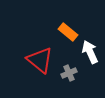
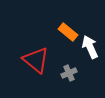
white arrow: moved 5 px up
red triangle: moved 4 px left
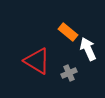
white arrow: moved 2 px left, 2 px down
red triangle: moved 1 px right, 1 px down; rotated 8 degrees counterclockwise
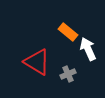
red triangle: moved 1 px down
gray cross: moved 1 px left, 1 px down
